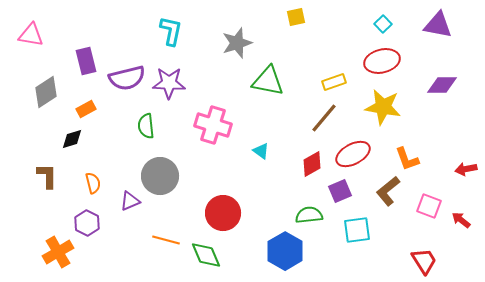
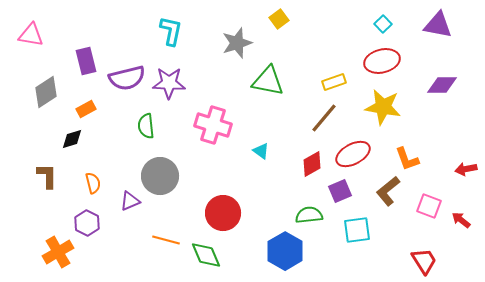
yellow square at (296, 17): moved 17 px left, 2 px down; rotated 24 degrees counterclockwise
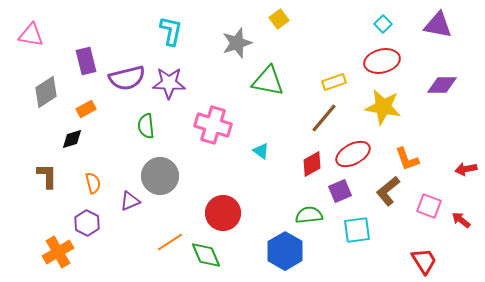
orange line at (166, 240): moved 4 px right, 2 px down; rotated 48 degrees counterclockwise
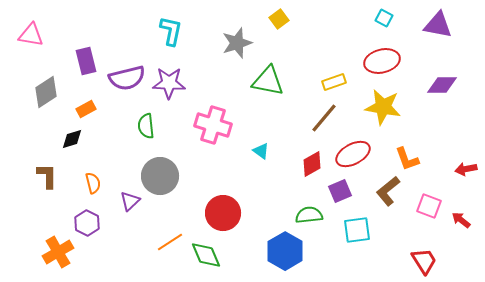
cyan square at (383, 24): moved 1 px right, 6 px up; rotated 18 degrees counterclockwise
purple triangle at (130, 201): rotated 20 degrees counterclockwise
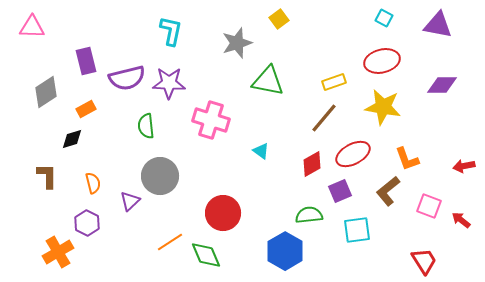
pink triangle at (31, 35): moved 1 px right, 8 px up; rotated 8 degrees counterclockwise
pink cross at (213, 125): moved 2 px left, 5 px up
red arrow at (466, 169): moved 2 px left, 3 px up
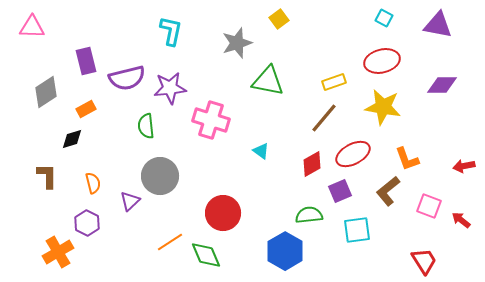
purple star at (169, 83): moved 1 px right, 5 px down; rotated 8 degrees counterclockwise
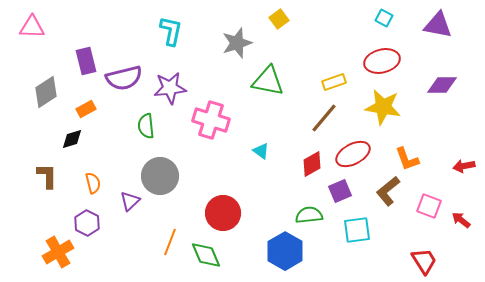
purple semicircle at (127, 78): moved 3 px left
orange line at (170, 242): rotated 36 degrees counterclockwise
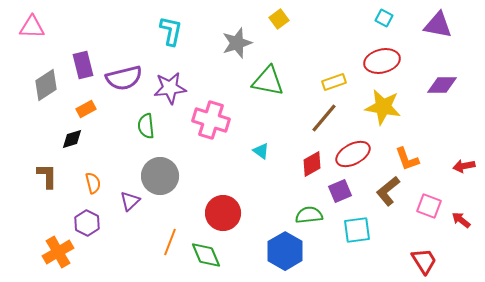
purple rectangle at (86, 61): moved 3 px left, 4 px down
gray diamond at (46, 92): moved 7 px up
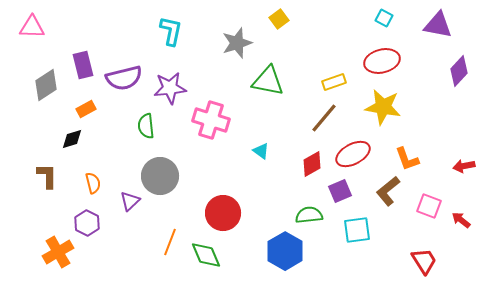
purple diamond at (442, 85): moved 17 px right, 14 px up; rotated 48 degrees counterclockwise
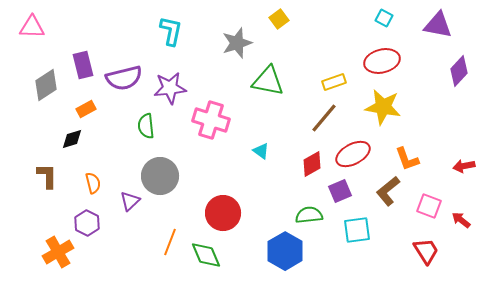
red trapezoid at (424, 261): moved 2 px right, 10 px up
